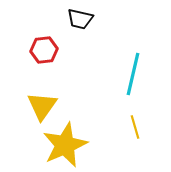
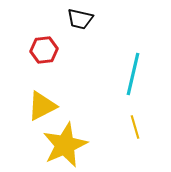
yellow triangle: rotated 28 degrees clockwise
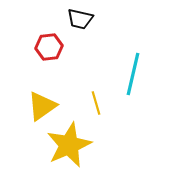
red hexagon: moved 5 px right, 3 px up
yellow triangle: rotated 8 degrees counterclockwise
yellow line: moved 39 px left, 24 px up
yellow star: moved 4 px right
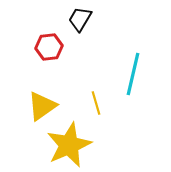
black trapezoid: rotated 108 degrees clockwise
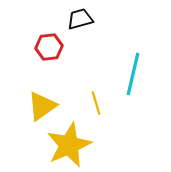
black trapezoid: rotated 44 degrees clockwise
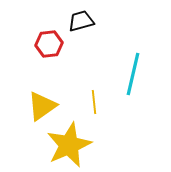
black trapezoid: moved 1 px right, 2 px down
red hexagon: moved 3 px up
yellow line: moved 2 px left, 1 px up; rotated 10 degrees clockwise
